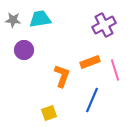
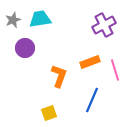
gray star: rotated 28 degrees counterclockwise
purple circle: moved 1 px right, 2 px up
orange L-shape: moved 3 px left
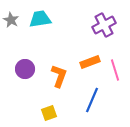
gray star: moved 2 px left; rotated 21 degrees counterclockwise
purple circle: moved 21 px down
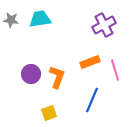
gray star: rotated 21 degrees counterclockwise
purple circle: moved 6 px right, 5 px down
orange L-shape: moved 2 px left, 1 px down
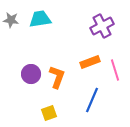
purple cross: moved 2 px left, 1 px down
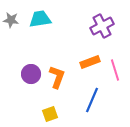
yellow square: moved 1 px right, 1 px down
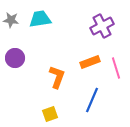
pink line: moved 1 px right, 2 px up
purple circle: moved 16 px left, 16 px up
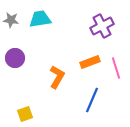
orange L-shape: rotated 10 degrees clockwise
yellow square: moved 25 px left
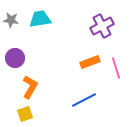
orange L-shape: moved 27 px left, 10 px down
blue line: moved 8 px left; rotated 40 degrees clockwise
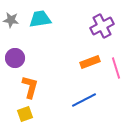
orange L-shape: rotated 15 degrees counterclockwise
